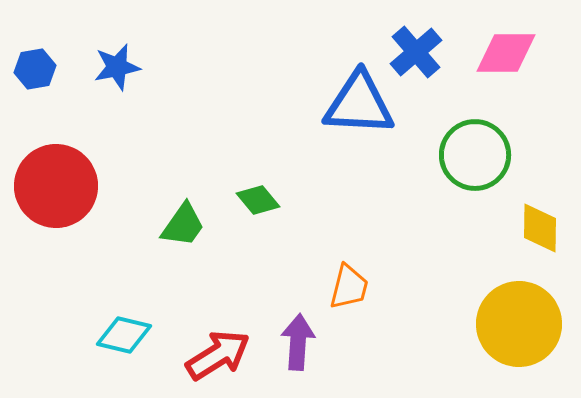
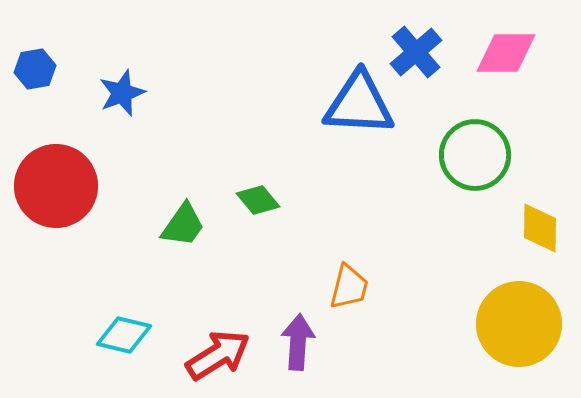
blue star: moved 5 px right, 26 px down; rotated 9 degrees counterclockwise
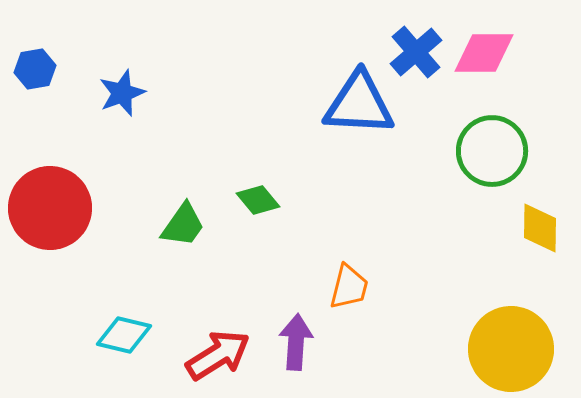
pink diamond: moved 22 px left
green circle: moved 17 px right, 4 px up
red circle: moved 6 px left, 22 px down
yellow circle: moved 8 px left, 25 px down
purple arrow: moved 2 px left
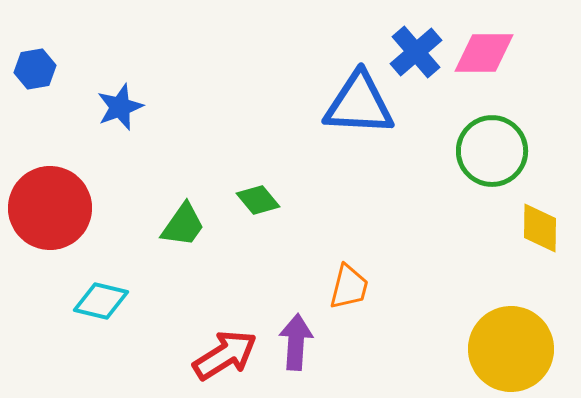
blue star: moved 2 px left, 14 px down
cyan diamond: moved 23 px left, 34 px up
red arrow: moved 7 px right
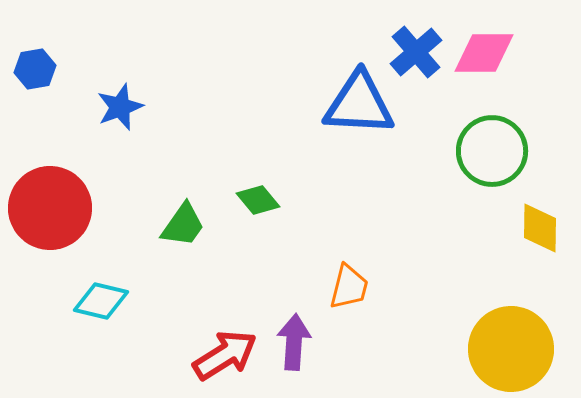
purple arrow: moved 2 px left
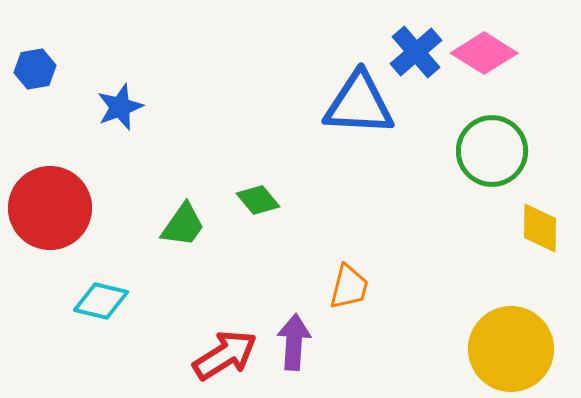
pink diamond: rotated 32 degrees clockwise
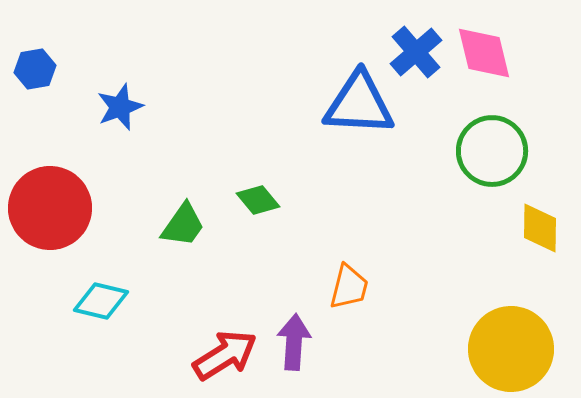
pink diamond: rotated 44 degrees clockwise
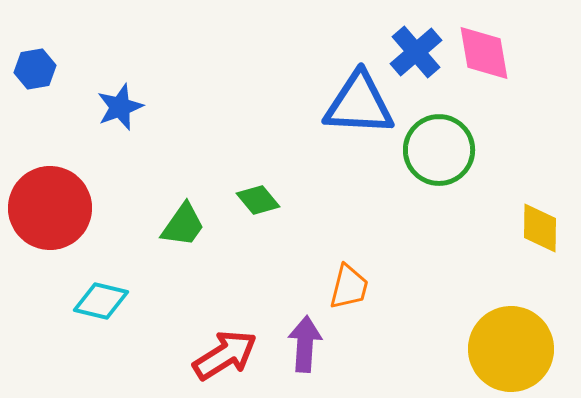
pink diamond: rotated 4 degrees clockwise
green circle: moved 53 px left, 1 px up
purple arrow: moved 11 px right, 2 px down
